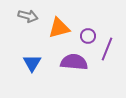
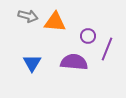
orange triangle: moved 4 px left, 6 px up; rotated 20 degrees clockwise
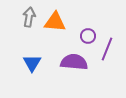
gray arrow: moved 1 px right, 1 px down; rotated 96 degrees counterclockwise
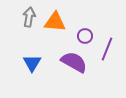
purple circle: moved 3 px left
purple semicircle: rotated 24 degrees clockwise
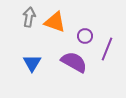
orange triangle: rotated 15 degrees clockwise
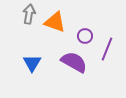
gray arrow: moved 3 px up
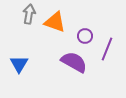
blue triangle: moved 13 px left, 1 px down
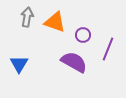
gray arrow: moved 2 px left, 3 px down
purple circle: moved 2 px left, 1 px up
purple line: moved 1 px right
